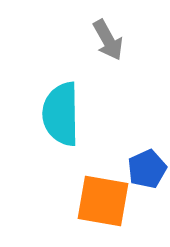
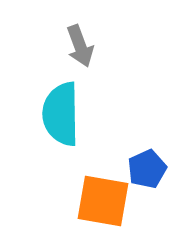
gray arrow: moved 28 px left, 6 px down; rotated 9 degrees clockwise
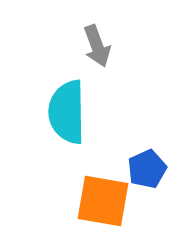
gray arrow: moved 17 px right
cyan semicircle: moved 6 px right, 2 px up
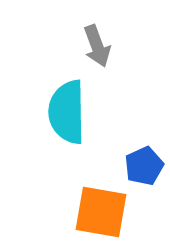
blue pentagon: moved 3 px left, 3 px up
orange square: moved 2 px left, 11 px down
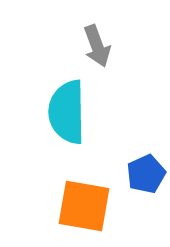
blue pentagon: moved 2 px right, 8 px down
orange square: moved 17 px left, 6 px up
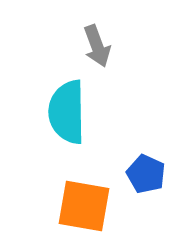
blue pentagon: rotated 24 degrees counterclockwise
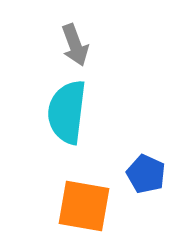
gray arrow: moved 22 px left, 1 px up
cyan semicircle: rotated 8 degrees clockwise
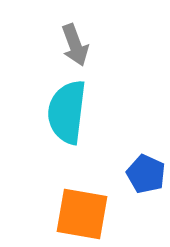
orange square: moved 2 px left, 8 px down
